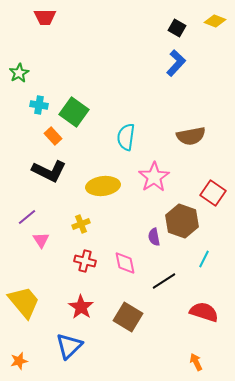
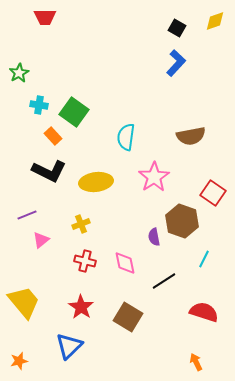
yellow diamond: rotated 40 degrees counterclockwise
yellow ellipse: moved 7 px left, 4 px up
purple line: moved 2 px up; rotated 18 degrees clockwise
pink triangle: rotated 24 degrees clockwise
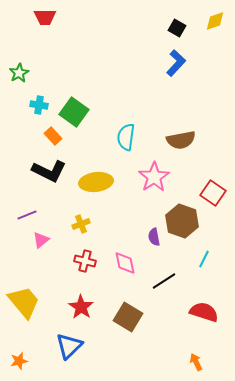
brown semicircle: moved 10 px left, 4 px down
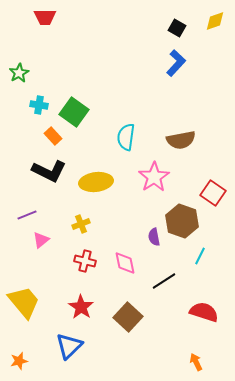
cyan line: moved 4 px left, 3 px up
brown square: rotated 12 degrees clockwise
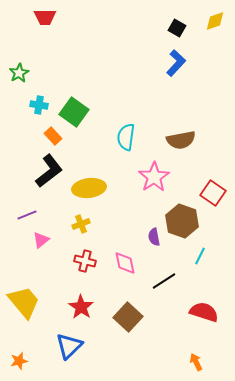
black L-shape: rotated 64 degrees counterclockwise
yellow ellipse: moved 7 px left, 6 px down
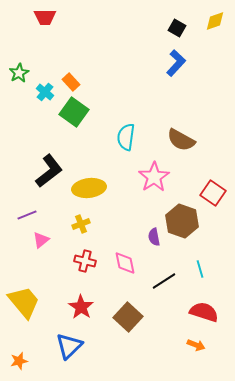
cyan cross: moved 6 px right, 13 px up; rotated 30 degrees clockwise
orange rectangle: moved 18 px right, 54 px up
brown semicircle: rotated 40 degrees clockwise
cyan line: moved 13 px down; rotated 42 degrees counterclockwise
orange arrow: moved 17 px up; rotated 138 degrees clockwise
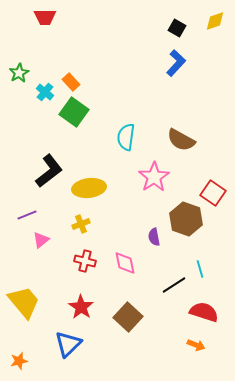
brown hexagon: moved 4 px right, 2 px up
black line: moved 10 px right, 4 px down
blue triangle: moved 1 px left, 2 px up
